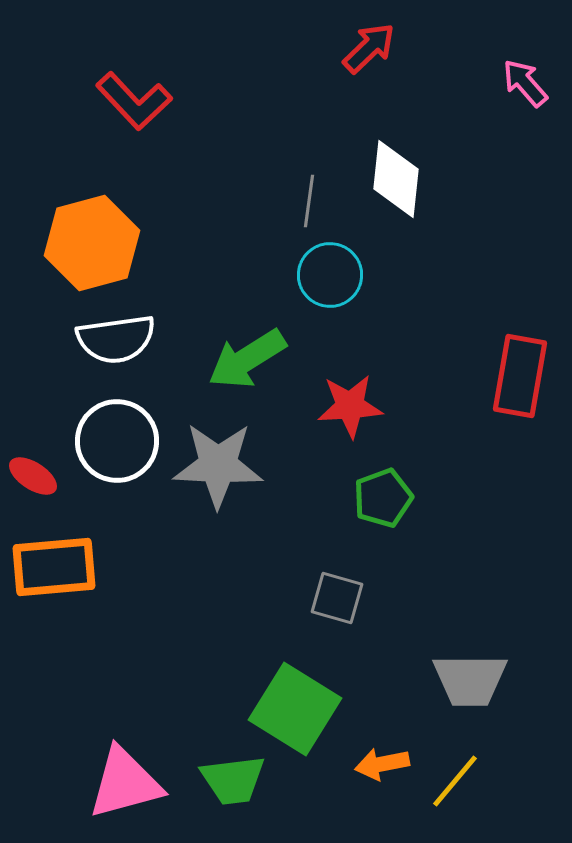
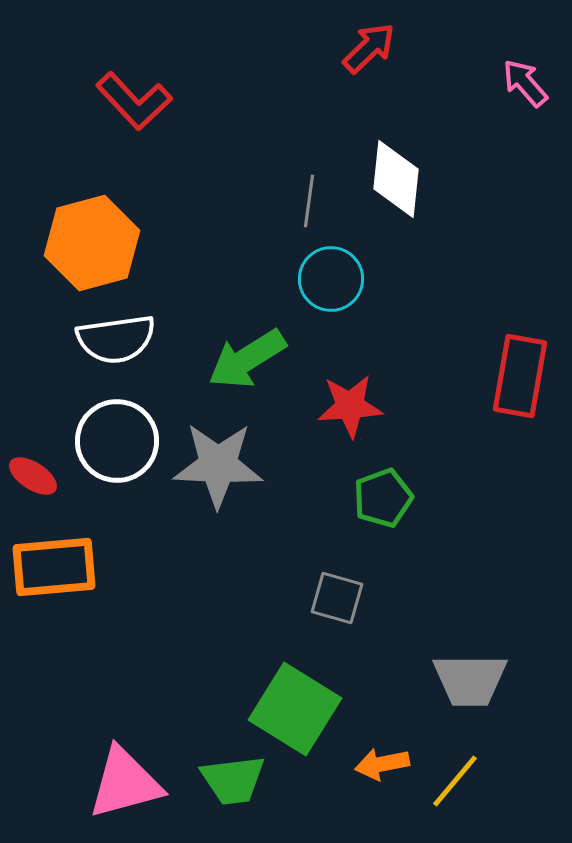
cyan circle: moved 1 px right, 4 px down
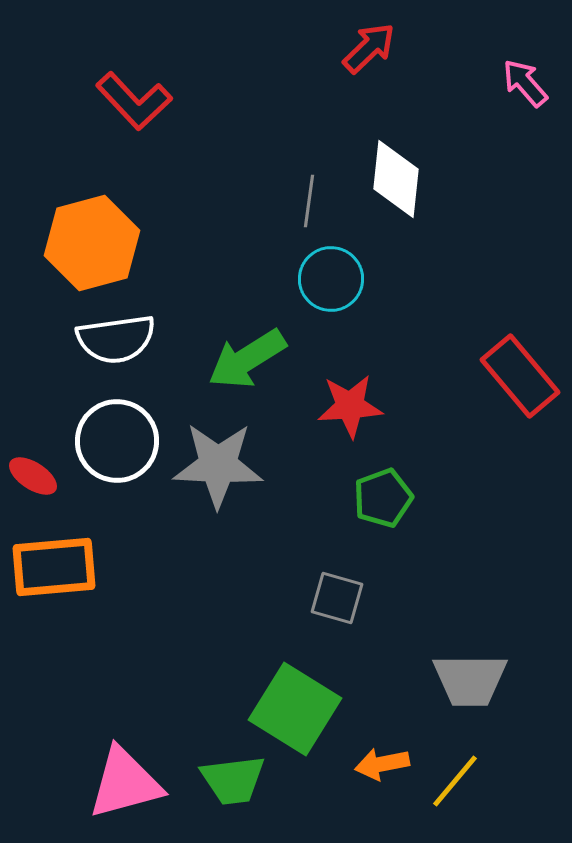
red rectangle: rotated 50 degrees counterclockwise
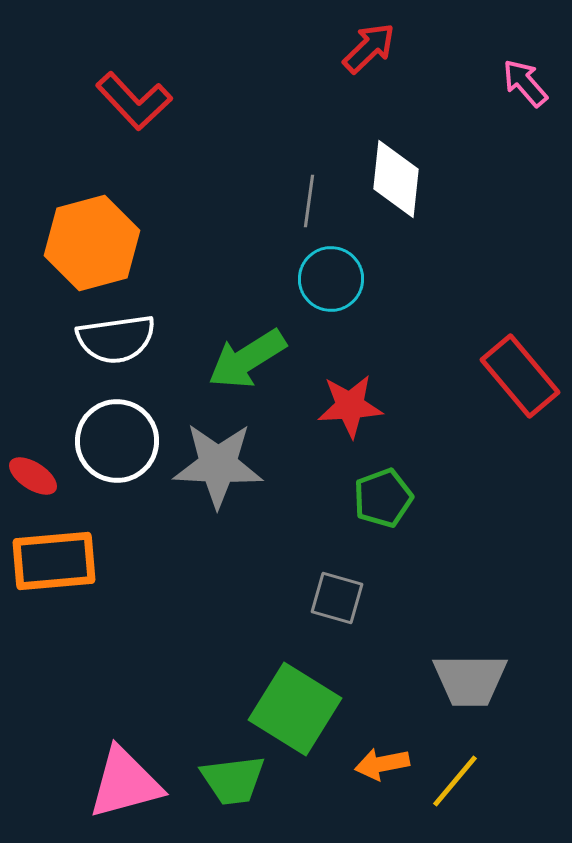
orange rectangle: moved 6 px up
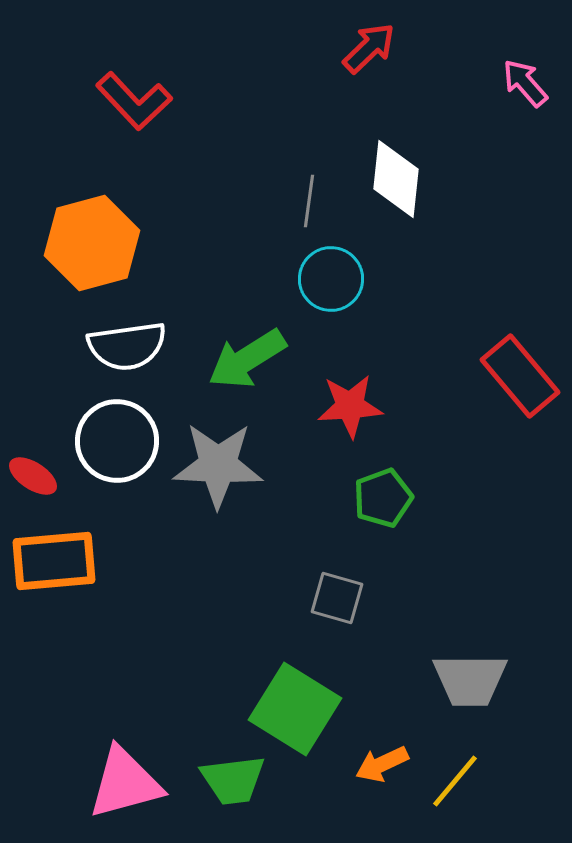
white semicircle: moved 11 px right, 7 px down
orange arrow: rotated 14 degrees counterclockwise
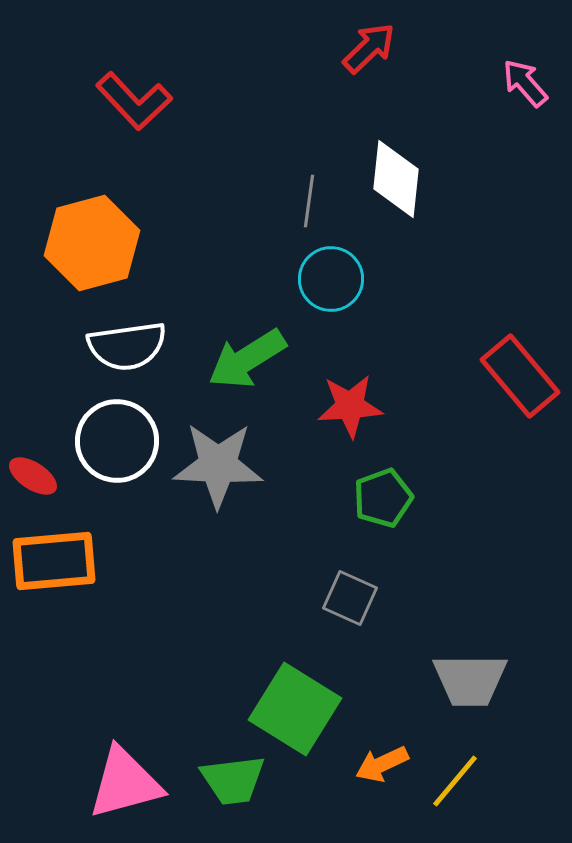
gray square: moved 13 px right; rotated 8 degrees clockwise
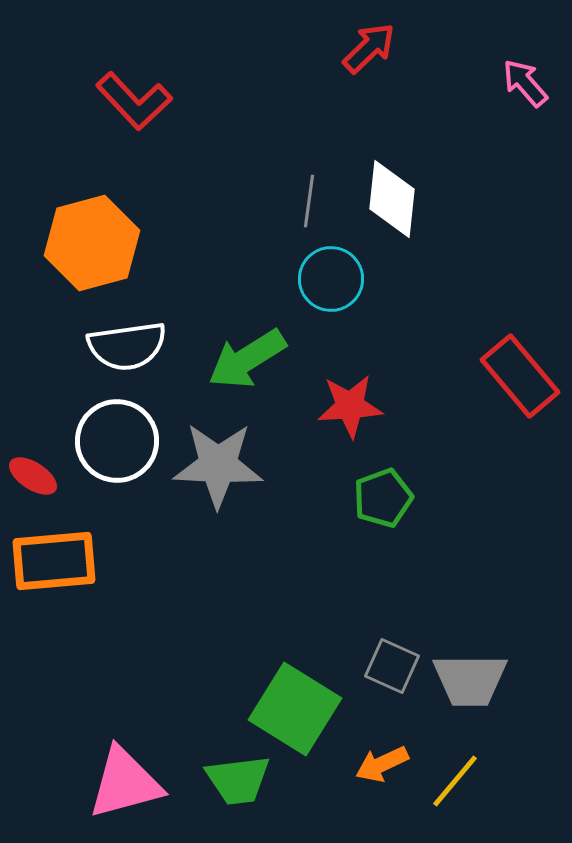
white diamond: moved 4 px left, 20 px down
gray square: moved 42 px right, 68 px down
green trapezoid: moved 5 px right
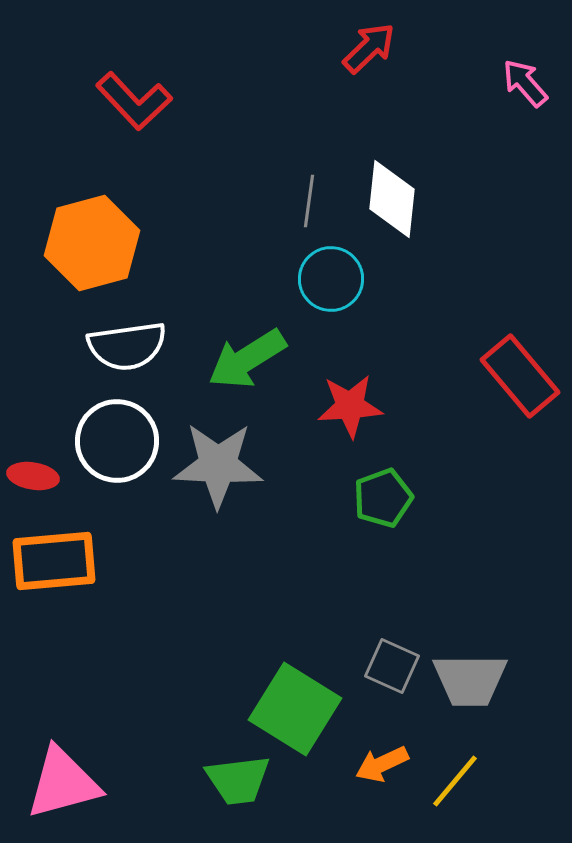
red ellipse: rotated 24 degrees counterclockwise
pink triangle: moved 62 px left
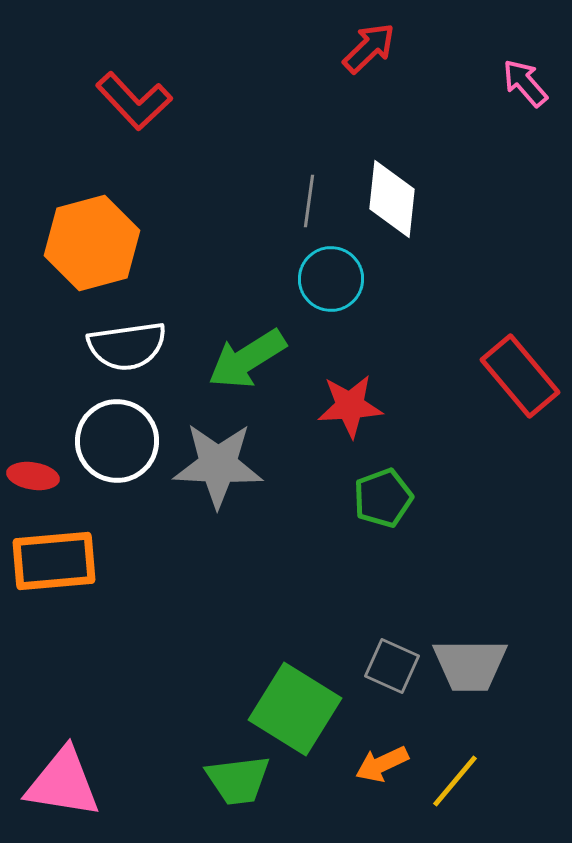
gray trapezoid: moved 15 px up
pink triangle: rotated 24 degrees clockwise
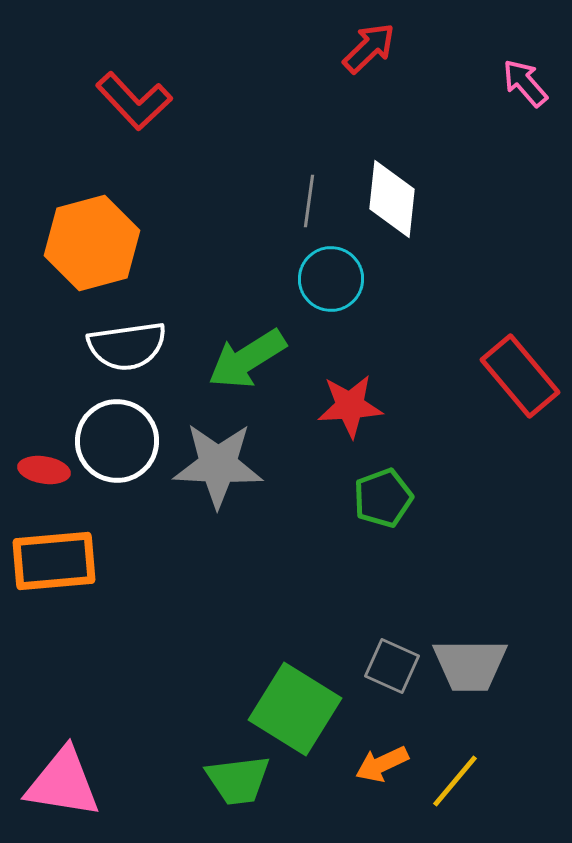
red ellipse: moved 11 px right, 6 px up
